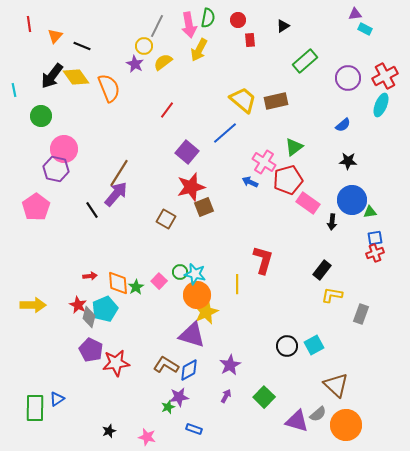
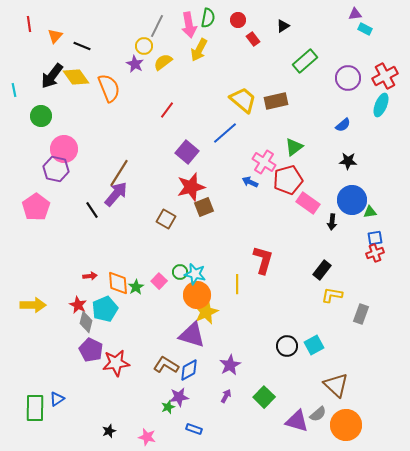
red rectangle at (250, 40): moved 3 px right, 1 px up; rotated 32 degrees counterclockwise
gray diamond at (89, 317): moved 3 px left, 5 px down
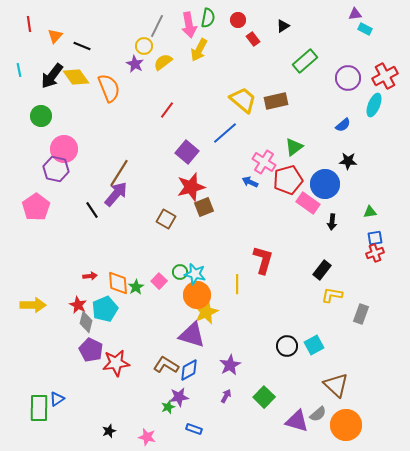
cyan line at (14, 90): moved 5 px right, 20 px up
cyan ellipse at (381, 105): moved 7 px left
blue circle at (352, 200): moved 27 px left, 16 px up
green rectangle at (35, 408): moved 4 px right
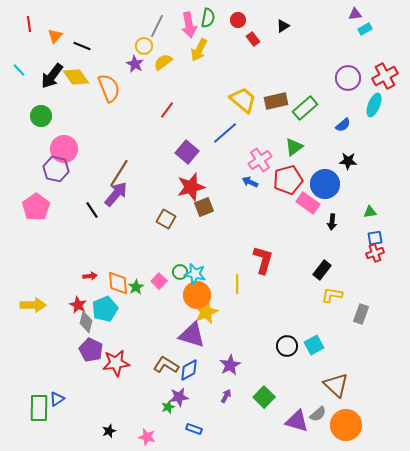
cyan rectangle at (365, 29): rotated 56 degrees counterclockwise
green rectangle at (305, 61): moved 47 px down
cyan line at (19, 70): rotated 32 degrees counterclockwise
pink cross at (264, 162): moved 4 px left, 2 px up; rotated 25 degrees clockwise
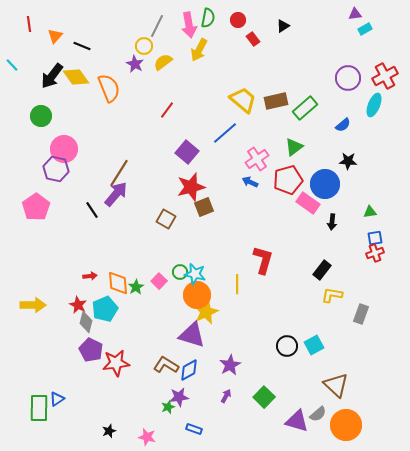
cyan line at (19, 70): moved 7 px left, 5 px up
pink cross at (260, 160): moved 3 px left, 1 px up
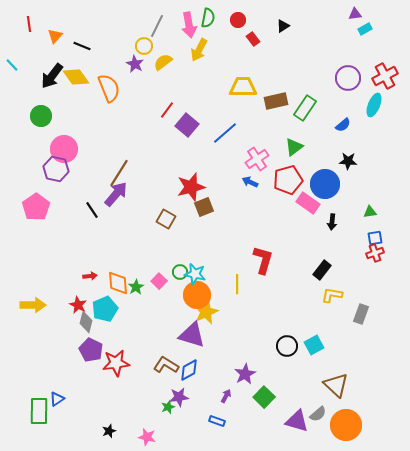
yellow trapezoid at (243, 100): moved 13 px up; rotated 40 degrees counterclockwise
green rectangle at (305, 108): rotated 15 degrees counterclockwise
purple square at (187, 152): moved 27 px up
purple star at (230, 365): moved 15 px right, 9 px down
green rectangle at (39, 408): moved 3 px down
blue rectangle at (194, 429): moved 23 px right, 8 px up
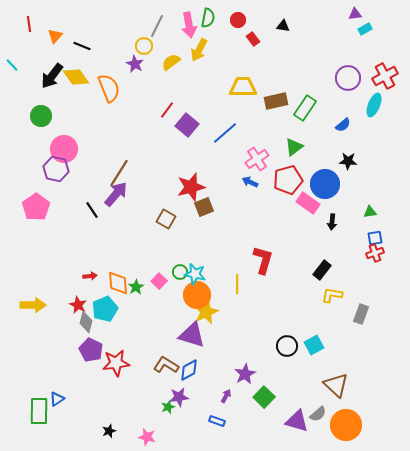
black triangle at (283, 26): rotated 40 degrees clockwise
yellow semicircle at (163, 62): moved 8 px right
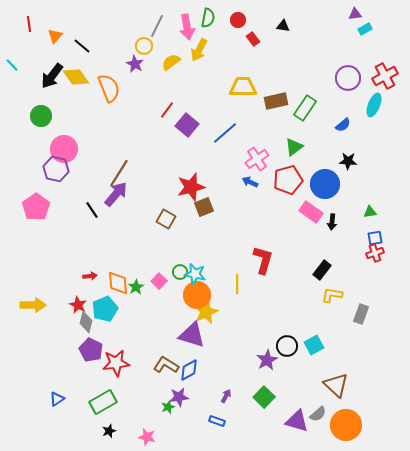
pink arrow at (189, 25): moved 2 px left, 2 px down
black line at (82, 46): rotated 18 degrees clockwise
pink rectangle at (308, 203): moved 3 px right, 9 px down
purple star at (245, 374): moved 22 px right, 14 px up
green rectangle at (39, 411): moved 64 px right, 9 px up; rotated 60 degrees clockwise
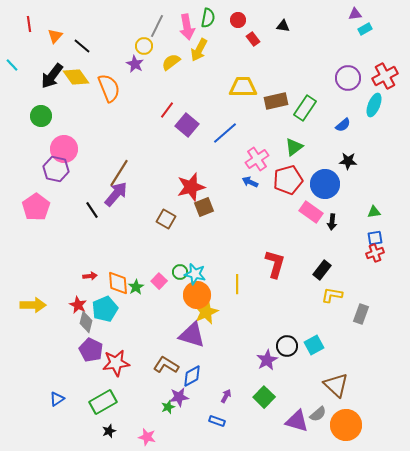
green triangle at (370, 212): moved 4 px right
red L-shape at (263, 260): moved 12 px right, 4 px down
blue diamond at (189, 370): moved 3 px right, 6 px down
